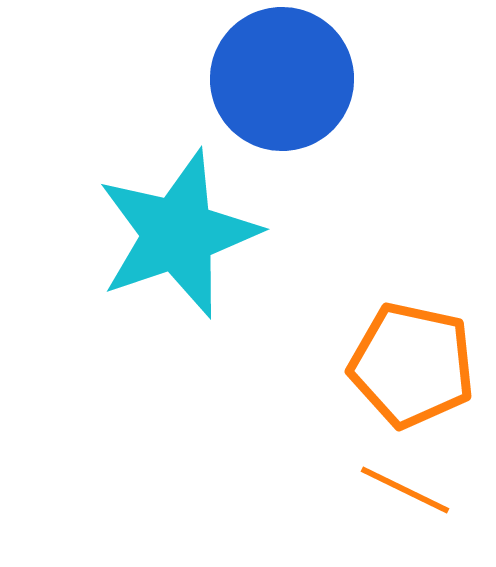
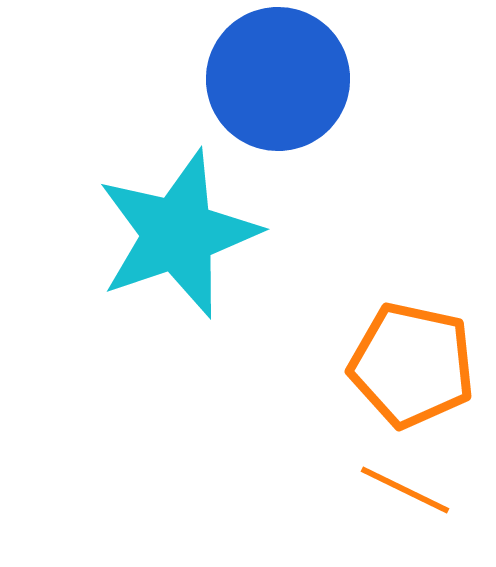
blue circle: moved 4 px left
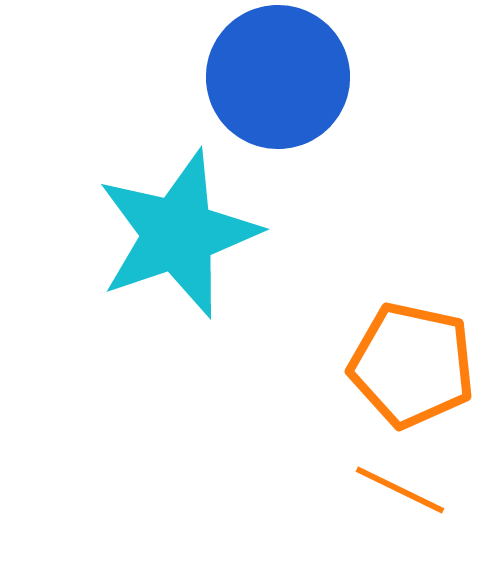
blue circle: moved 2 px up
orange line: moved 5 px left
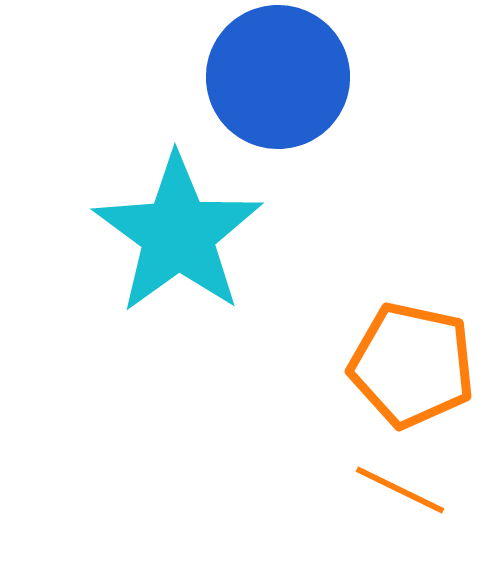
cyan star: rotated 17 degrees counterclockwise
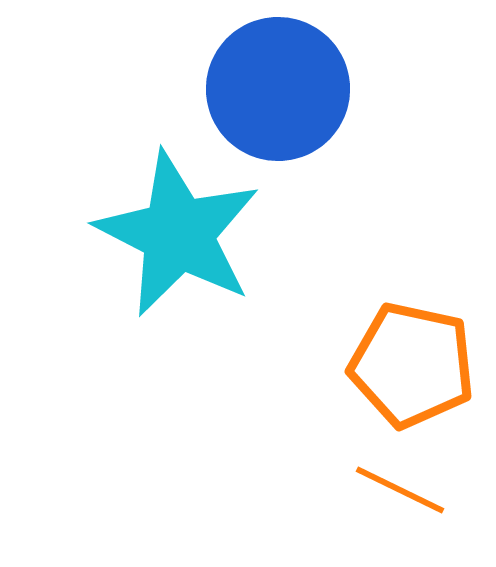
blue circle: moved 12 px down
cyan star: rotated 9 degrees counterclockwise
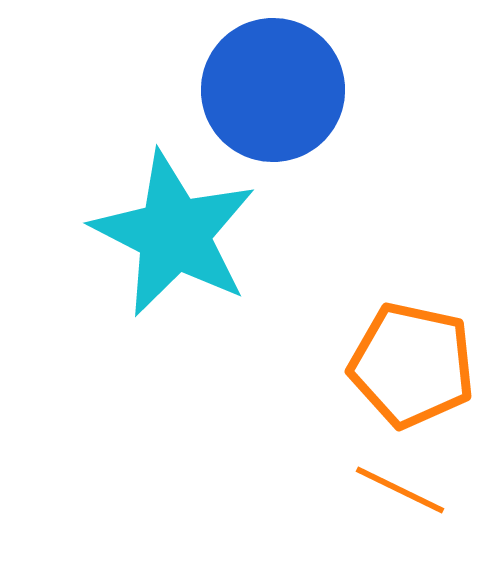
blue circle: moved 5 px left, 1 px down
cyan star: moved 4 px left
